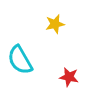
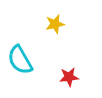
red star: rotated 18 degrees counterclockwise
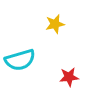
cyan semicircle: rotated 76 degrees counterclockwise
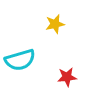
red star: moved 2 px left
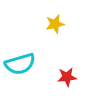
cyan semicircle: moved 4 px down
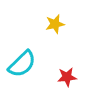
cyan semicircle: moved 2 px right; rotated 28 degrees counterclockwise
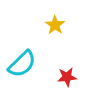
yellow star: moved 1 px down; rotated 24 degrees counterclockwise
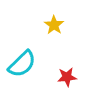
yellow star: moved 1 px left
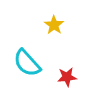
cyan semicircle: moved 5 px right, 1 px up; rotated 92 degrees clockwise
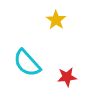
yellow star: moved 2 px right, 5 px up
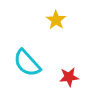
red star: moved 2 px right
